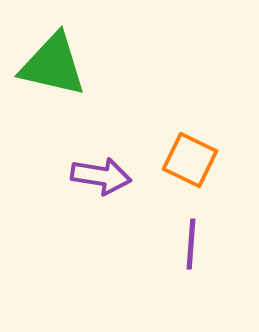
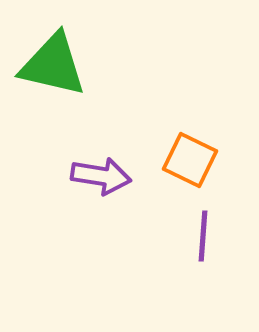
purple line: moved 12 px right, 8 px up
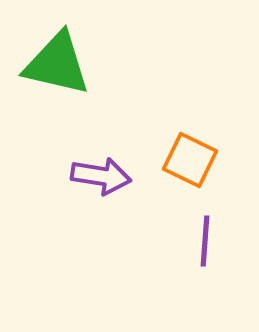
green triangle: moved 4 px right, 1 px up
purple line: moved 2 px right, 5 px down
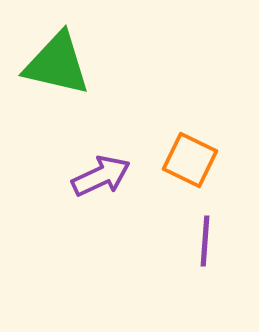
purple arrow: rotated 34 degrees counterclockwise
